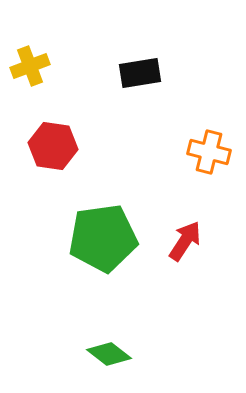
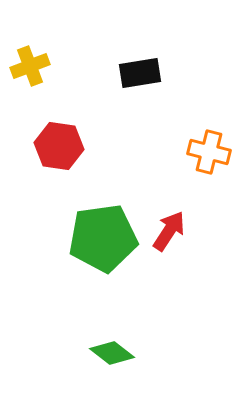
red hexagon: moved 6 px right
red arrow: moved 16 px left, 10 px up
green diamond: moved 3 px right, 1 px up
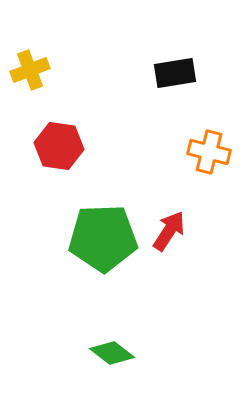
yellow cross: moved 4 px down
black rectangle: moved 35 px right
green pentagon: rotated 6 degrees clockwise
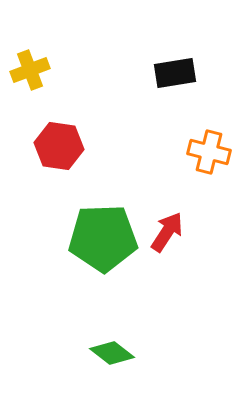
red arrow: moved 2 px left, 1 px down
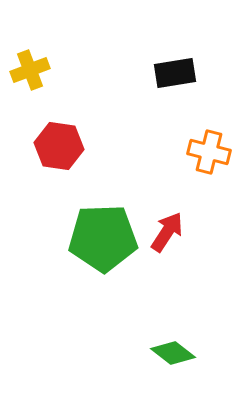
green diamond: moved 61 px right
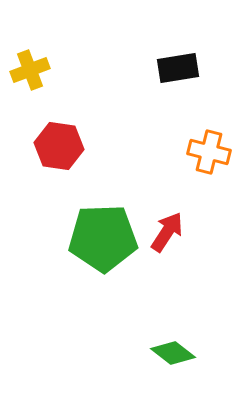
black rectangle: moved 3 px right, 5 px up
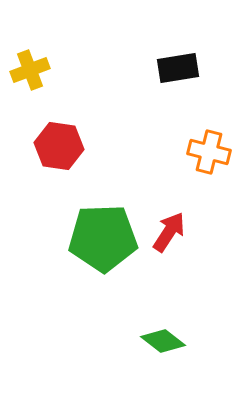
red arrow: moved 2 px right
green diamond: moved 10 px left, 12 px up
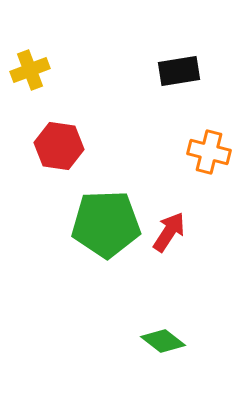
black rectangle: moved 1 px right, 3 px down
green pentagon: moved 3 px right, 14 px up
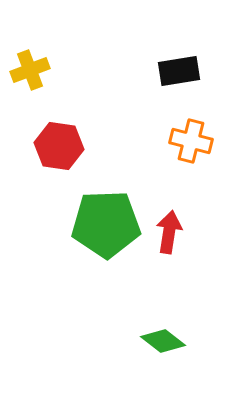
orange cross: moved 18 px left, 11 px up
red arrow: rotated 24 degrees counterclockwise
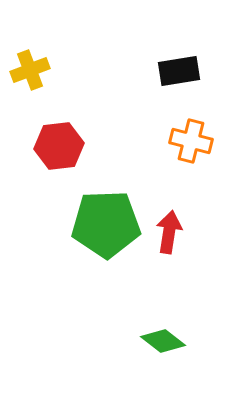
red hexagon: rotated 15 degrees counterclockwise
